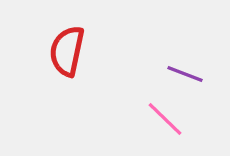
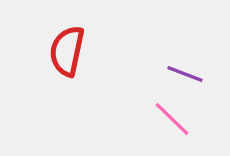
pink line: moved 7 px right
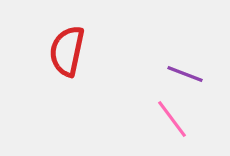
pink line: rotated 9 degrees clockwise
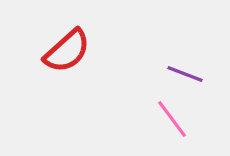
red semicircle: rotated 144 degrees counterclockwise
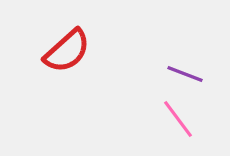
pink line: moved 6 px right
